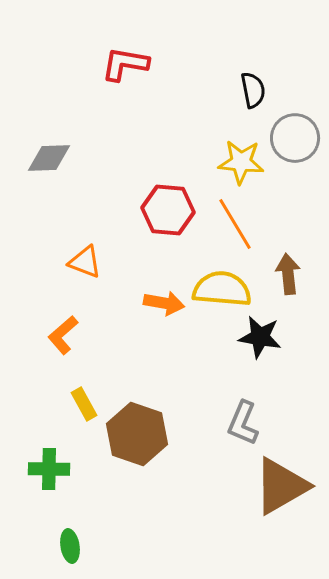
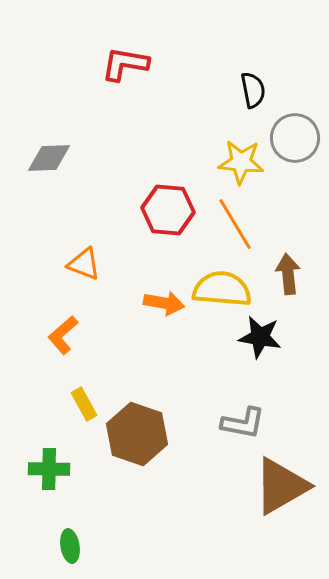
orange triangle: moved 1 px left, 2 px down
gray L-shape: rotated 102 degrees counterclockwise
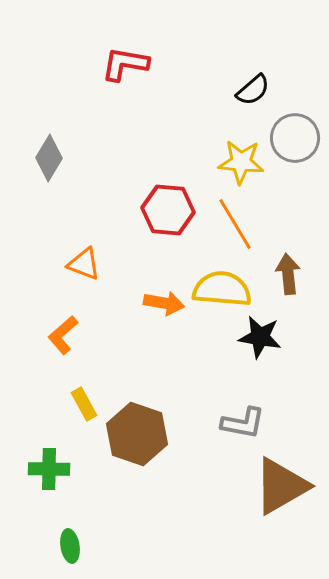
black semicircle: rotated 60 degrees clockwise
gray diamond: rotated 57 degrees counterclockwise
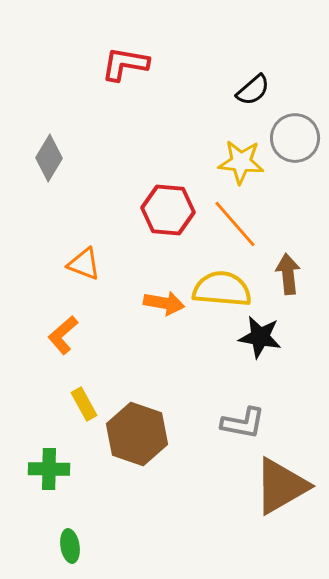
orange line: rotated 10 degrees counterclockwise
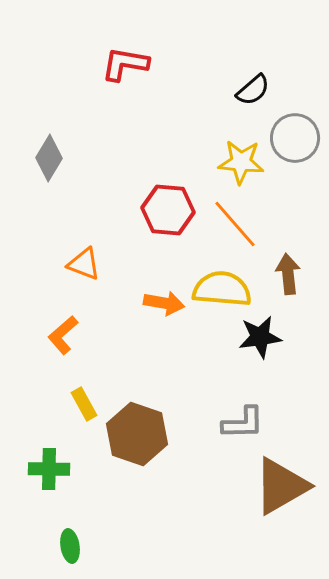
black star: rotated 18 degrees counterclockwise
gray L-shape: rotated 12 degrees counterclockwise
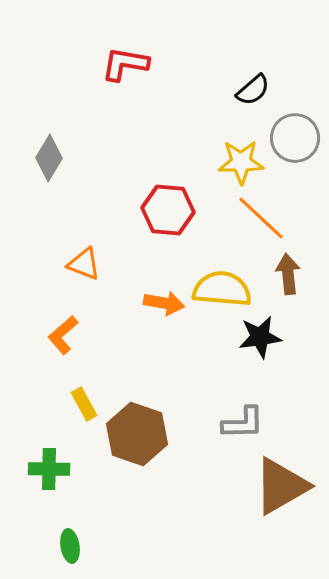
yellow star: rotated 6 degrees counterclockwise
orange line: moved 26 px right, 6 px up; rotated 6 degrees counterclockwise
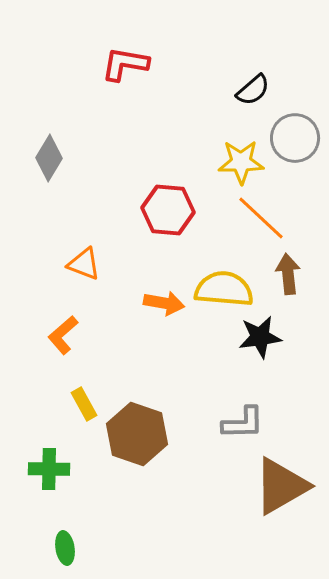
yellow semicircle: moved 2 px right
green ellipse: moved 5 px left, 2 px down
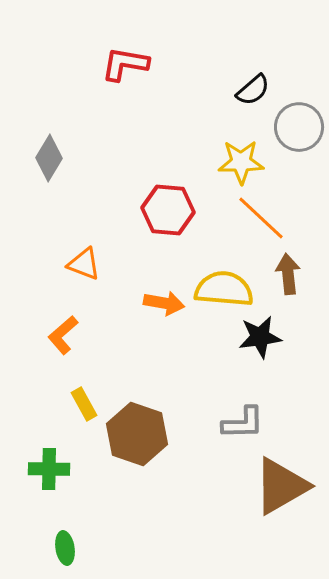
gray circle: moved 4 px right, 11 px up
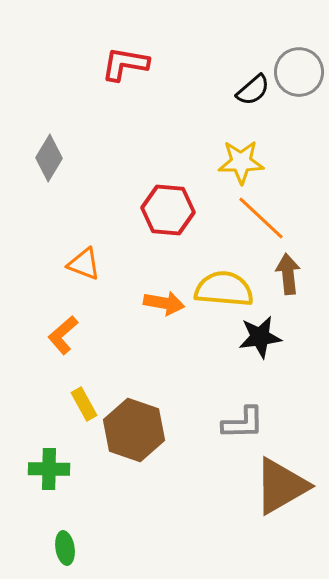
gray circle: moved 55 px up
brown hexagon: moved 3 px left, 4 px up
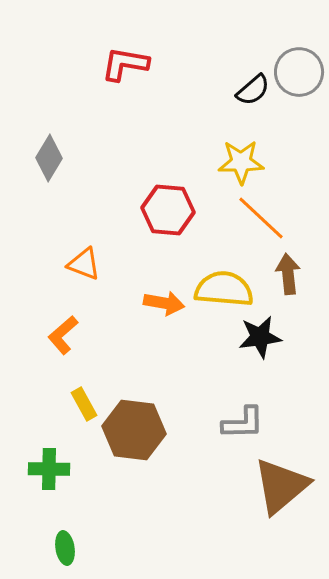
brown hexagon: rotated 12 degrees counterclockwise
brown triangle: rotated 10 degrees counterclockwise
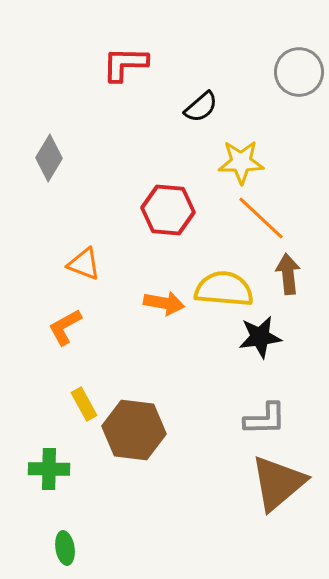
red L-shape: rotated 9 degrees counterclockwise
black semicircle: moved 52 px left, 17 px down
orange L-shape: moved 2 px right, 8 px up; rotated 12 degrees clockwise
gray L-shape: moved 22 px right, 4 px up
brown triangle: moved 3 px left, 3 px up
